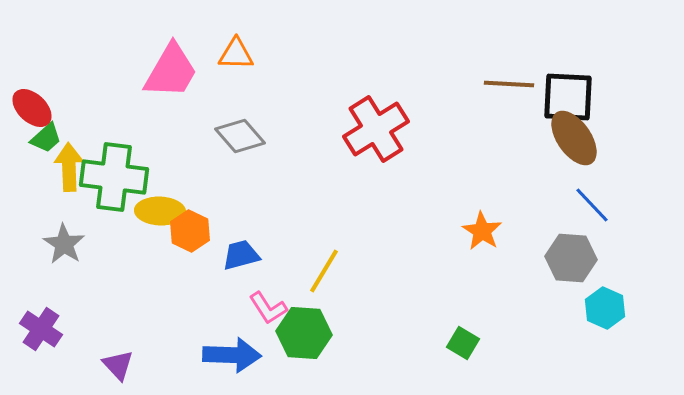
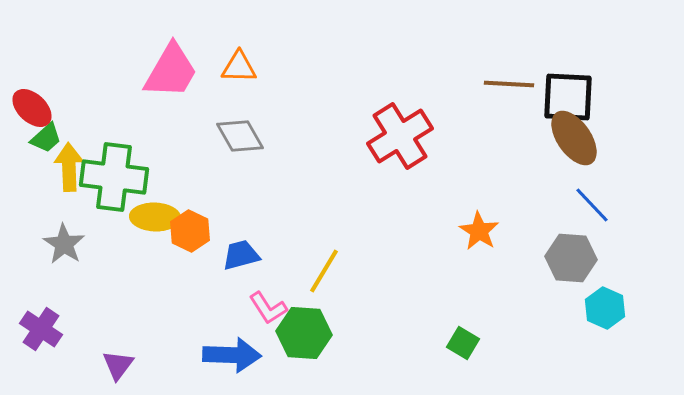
orange triangle: moved 3 px right, 13 px down
red cross: moved 24 px right, 7 px down
gray diamond: rotated 12 degrees clockwise
yellow ellipse: moved 5 px left, 6 px down
orange star: moved 3 px left
purple triangle: rotated 20 degrees clockwise
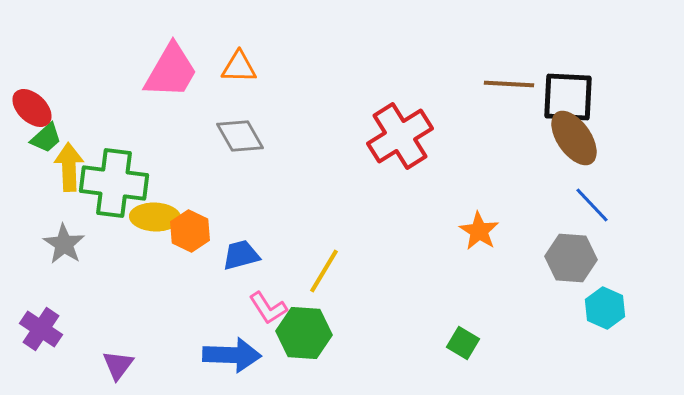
green cross: moved 6 px down
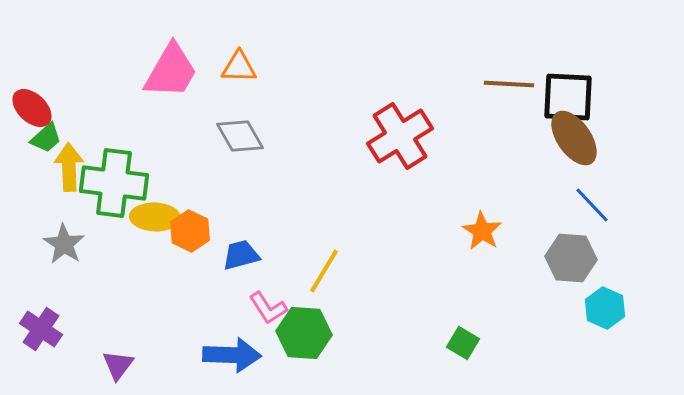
orange star: moved 3 px right
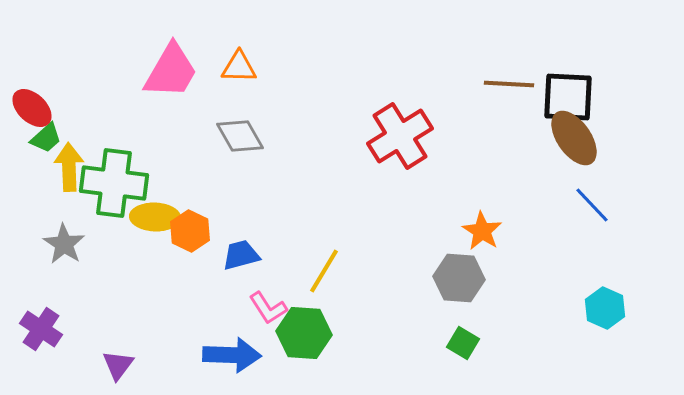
gray hexagon: moved 112 px left, 20 px down
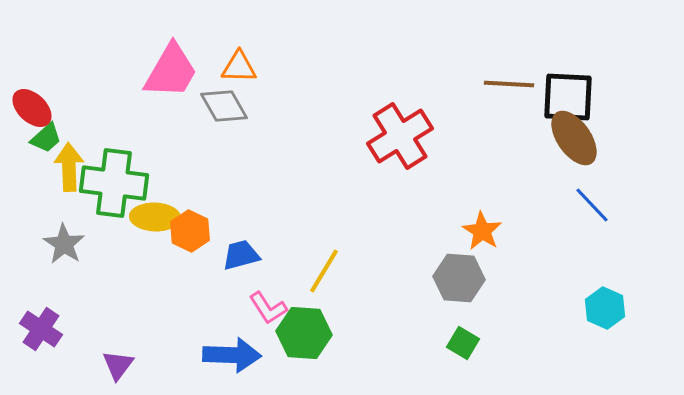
gray diamond: moved 16 px left, 30 px up
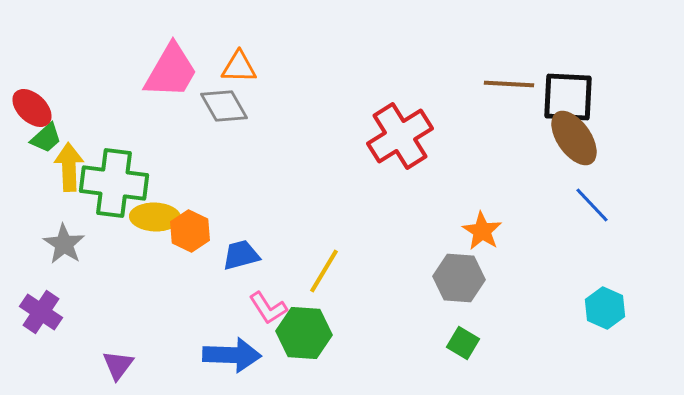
purple cross: moved 17 px up
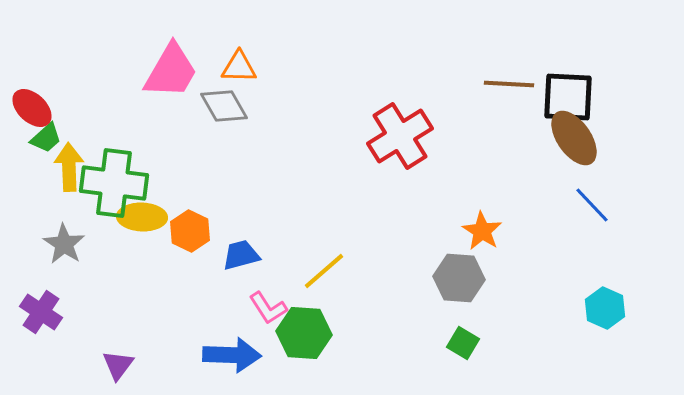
yellow ellipse: moved 13 px left
yellow line: rotated 18 degrees clockwise
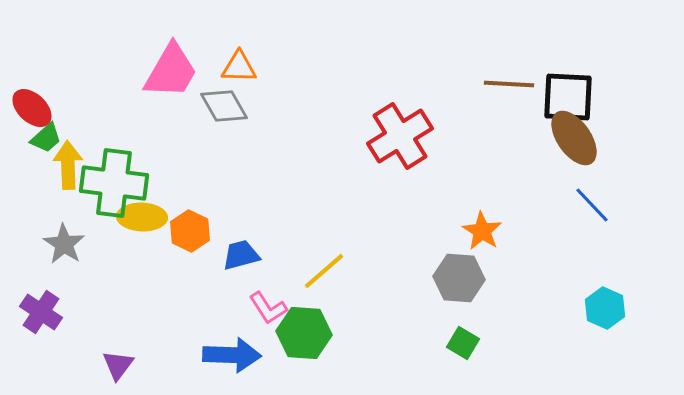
yellow arrow: moved 1 px left, 2 px up
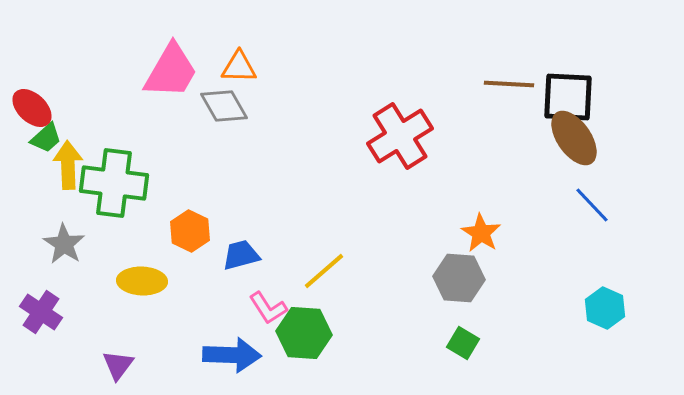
yellow ellipse: moved 64 px down
orange star: moved 1 px left, 2 px down
